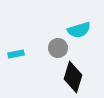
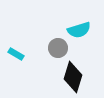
cyan rectangle: rotated 42 degrees clockwise
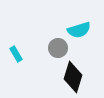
cyan rectangle: rotated 28 degrees clockwise
